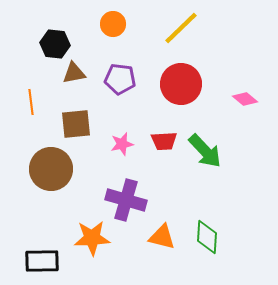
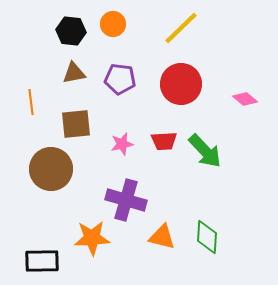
black hexagon: moved 16 px right, 13 px up
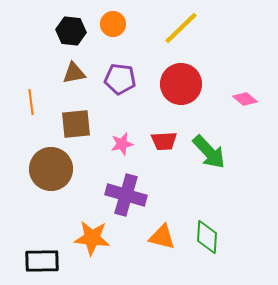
green arrow: moved 4 px right, 1 px down
purple cross: moved 5 px up
orange star: rotated 9 degrees clockwise
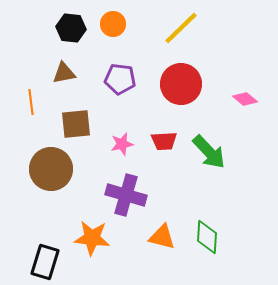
black hexagon: moved 3 px up
brown triangle: moved 10 px left
black rectangle: moved 3 px right, 1 px down; rotated 72 degrees counterclockwise
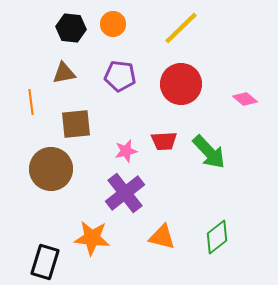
purple pentagon: moved 3 px up
pink star: moved 4 px right, 7 px down
purple cross: moved 1 px left, 2 px up; rotated 36 degrees clockwise
green diamond: moved 10 px right; rotated 48 degrees clockwise
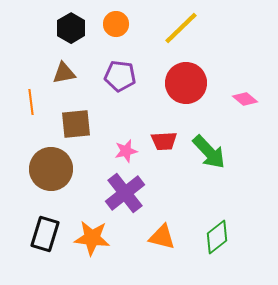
orange circle: moved 3 px right
black hexagon: rotated 24 degrees clockwise
red circle: moved 5 px right, 1 px up
black rectangle: moved 28 px up
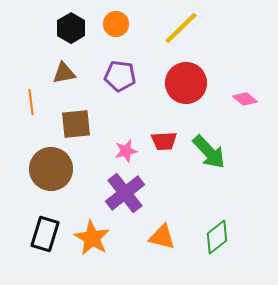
orange star: rotated 24 degrees clockwise
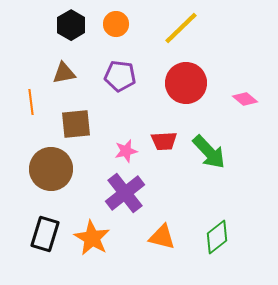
black hexagon: moved 3 px up
